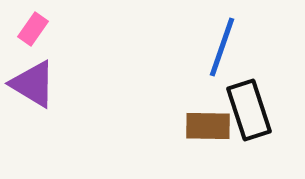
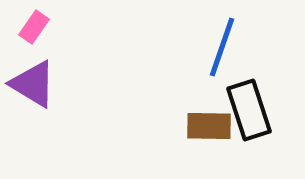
pink rectangle: moved 1 px right, 2 px up
brown rectangle: moved 1 px right
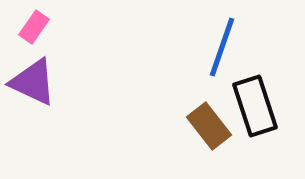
purple triangle: moved 2 px up; rotated 6 degrees counterclockwise
black rectangle: moved 6 px right, 4 px up
brown rectangle: rotated 51 degrees clockwise
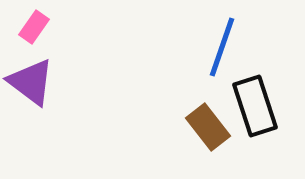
purple triangle: moved 2 px left; rotated 12 degrees clockwise
brown rectangle: moved 1 px left, 1 px down
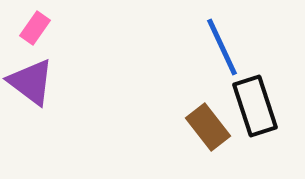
pink rectangle: moved 1 px right, 1 px down
blue line: rotated 44 degrees counterclockwise
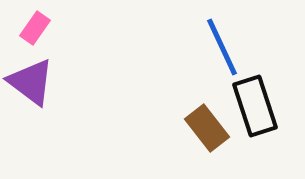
brown rectangle: moved 1 px left, 1 px down
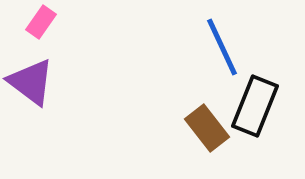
pink rectangle: moved 6 px right, 6 px up
black rectangle: rotated 40 degrees clockwise
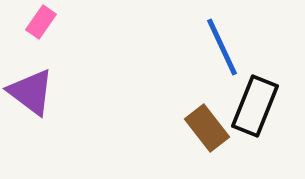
purple triangle: moved 10 px down
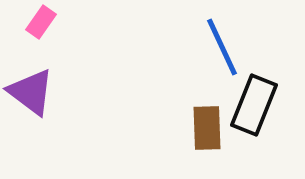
black rectangle: moved 1 px left, 1 px up
brown rectangle: rotated 36 degrees clockwise
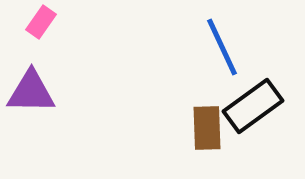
purple triangle: rotated 36 degrees counterclockwise
black rectangle: moved 1 px left, 1 px down; rotated 32 degrees clockwise
